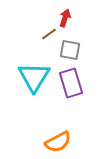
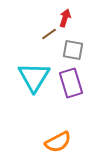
gray square: moved 3 px right
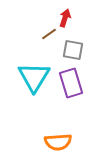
orange semicircle: rotated 24 degrees clockwise
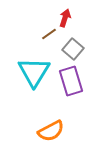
gray square: moved 1 px up; rotated 30 degrees clockwise
cyan triangle: moved 5 px up
purple rectangle: moved 2 px up
orange semicircle: moved 7 px left, 11 px up; rotated 24 degrees counterclockwise
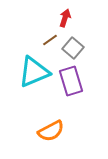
brown line: moved 1 px right, 6 px down
gray square: moved 1 px up
cyan triangle: rotated 36 degrees clockwise
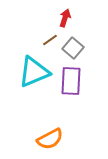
purple rectangle: rotated 20 degrees clockwise
orange semicircle: moved 1 px left, 8 px down
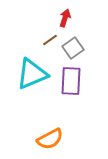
gray square: rotated 15 degrees clockwise
cyan triangle: moved 2 px left, 2 px down
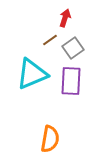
orange semicircle: rotated 52 degrees counterclockwise
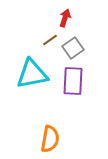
cyan triangle: rotated 12 degrees clockwise
purple rectangle: moved 2 px right
